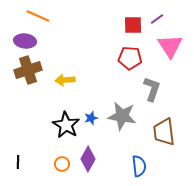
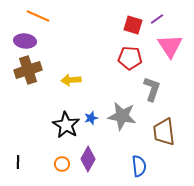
red square: rotated 18 degrees clockwise
yellow arrow: moved 6 px right
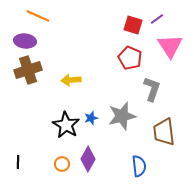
red pentagon: rotated 20 degrees clockwise
gray star: rotated 24 degrees counterclockwise
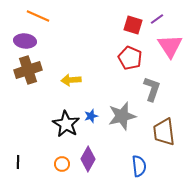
blue star: moved 2 px up
black star: moved 1 px up
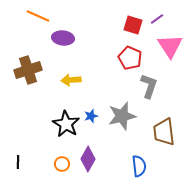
purple ellipse: moved 38 px right, 3 px up
gray L-shape: moved 3 px left, 3 px up
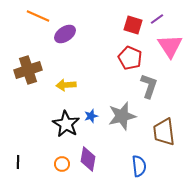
purple ellipse: moved 2 px right, 4 px up; rotated 40 degrees counterclockwise
yellow arrow: moved 5 px left, 5 px down
purple diamond: rotated 20 degrees counterclockwise
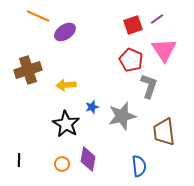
red square: rotated 36 degrees counterclockwise
purple ellipse: moved 2 px up
pink triangle: moved 6 px left, 4 px down
red pentagon: moved 1 px right, 2 px down
blue star: moved 1 px right, 9 px up
black line: moved 1 px right, 2 px up
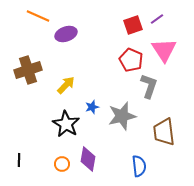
purple ellipse: moved 1 px right, 2 px down; rotated 15 degrees clockwise
yellow arrow: rotated 138 degrees clockwise
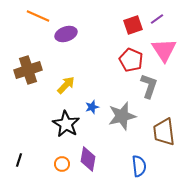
black line: rotated 16 degrees clockwise
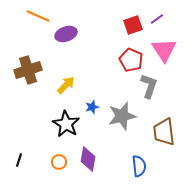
orange circle: moved 3 px left, 2 px up
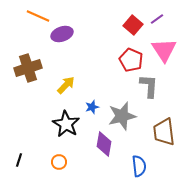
red square: rotated 30 degrees counterclockwise
purple ellipse: moved 4 px left
brown cross: moved 2 px up
gray L-shape: rotated 15 degrees counterclockwise
purple diamond: moved 16 px right, 15 px up
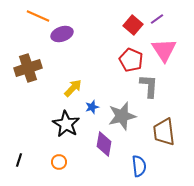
yellow arrow: moved 7 px right, 3 px down
